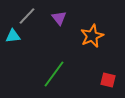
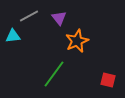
gray line: moved 2 px right; rotated 18 degrees clockwise
orange star: moved 15 px left, 5 px down
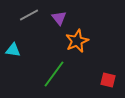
gray line: moved 1 px up
cyan triangle: moved 14 px down; rotated 14 degrees clockwise
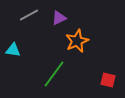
purple triangle: rotated 42 degrees clockwise
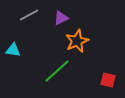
purple triangle: moved 2 px right
green line: moved 3 px right, 3 px up; rotated 12 degrees clockwise
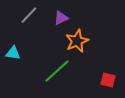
gray line: rotated 18 degrees counterclockwise
cyan triangle: moved 3 px down
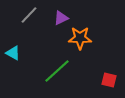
orange star: moved 3 px right, 3 px up; rotated 25 degrees clockwise
cyan triangle: rotated 21 degrees clockwise
red square: moved 1 px right
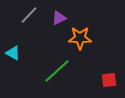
purple triangle: moved 2 px left
red square: rotated 21 degrees counterclockwise
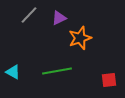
orange star: rotated 20 degrees counterclockwise
cyan triangle: moved 19 px down
green line: rotated 32 degrees clockwise
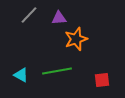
purple triangle: rotated 21 degrees clockwise
orange star: moved 4 px left, 1 px down
cyan triangle: moved 8 px right, 3 px down
red square: moved 7 px left
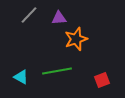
cyan triangle: moved 2 px down
red square: rotated 14 degrees counterclockwise
